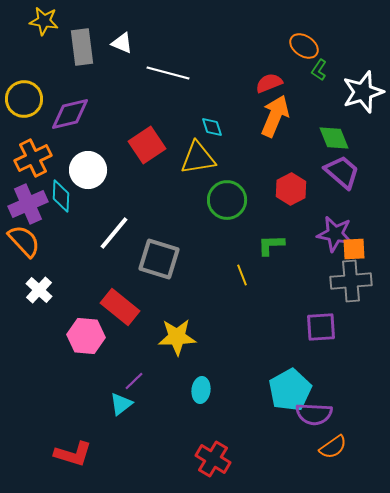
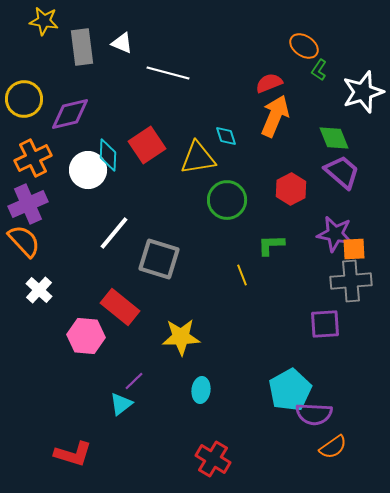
cyan diamond at (212, 127): moved 14 px right, 9 px down
cyan diamond at (61, 196): moved 47 px right, 41 px up
purple square at (321, 327): moved 4 px right, 3 px up
yellow star at (177, 337): moved 4 px right
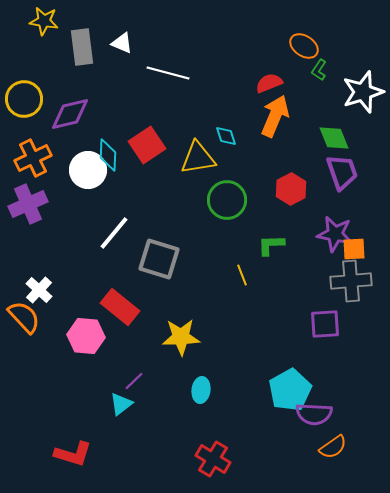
purple trapezoid at (342, 172): rotated 30 degrees clockwise
orange semicircle at (24, 241): moved 76 px down
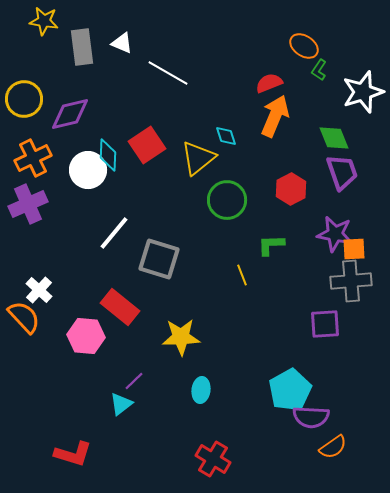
white line at (168, 73): rotated 15 degrees clockwise
yellow triangle at (198, 158): rotated 30 degrees counterclockwise
purple semicircle at (314, 414): moved 3 px left, 3 px down
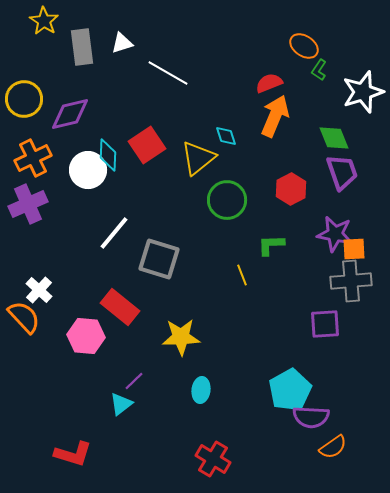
yellow star at (44, 21): rotated 24 degrees clockwise
white triangle at (122, 43): rotated 40 degrees counterclockwise
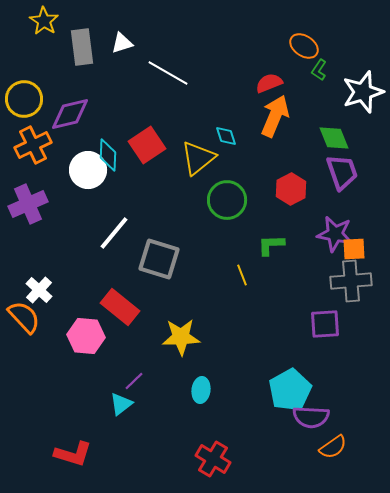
orange cross at (33, 158): moved 13 px up
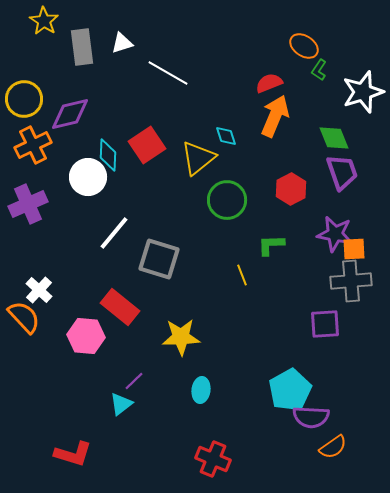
white circle at (88, 170): moved 7 px down
red cross at (213, 459): rotated 8 degrees counterclockwise
